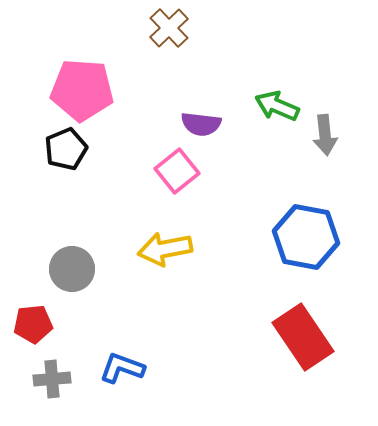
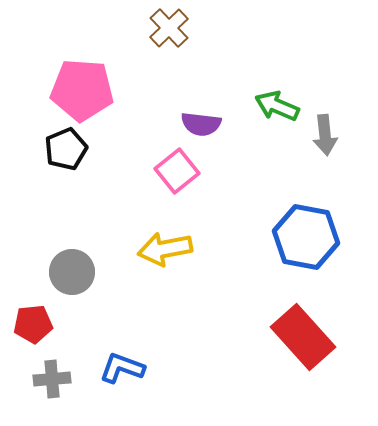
gray circle: moved 3 px down
red rectangle: rotated 8 degrees counterclockwise
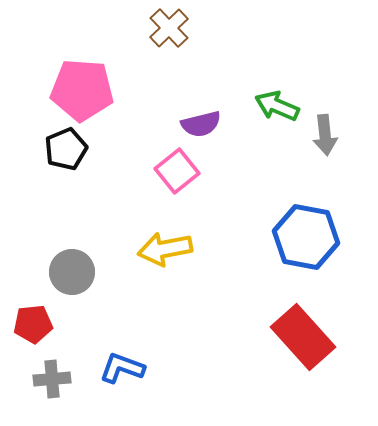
purple semicircle: rotated 21 degrees counterclockwise
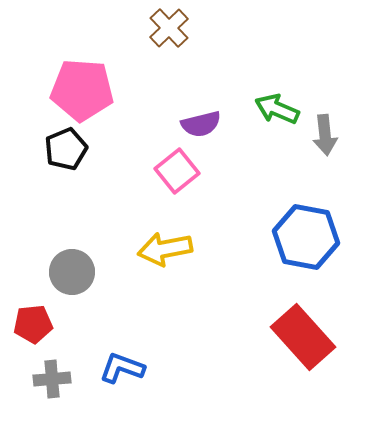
green arrow: moved 3 px down
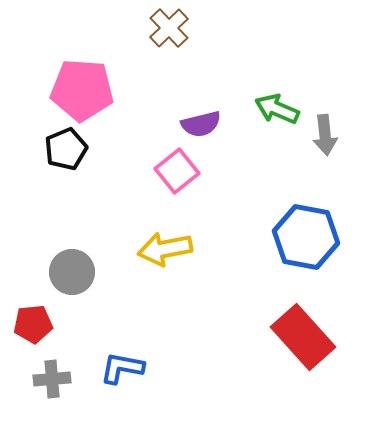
blue L-shape: rotated 9 degrees counterclockwise
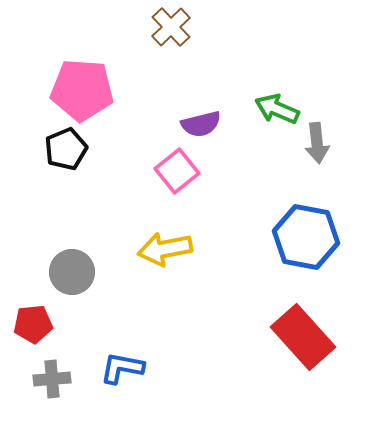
brown cross: moved 2 px right, 1 px up
gray arrow: moved 8 px left, 8 px down
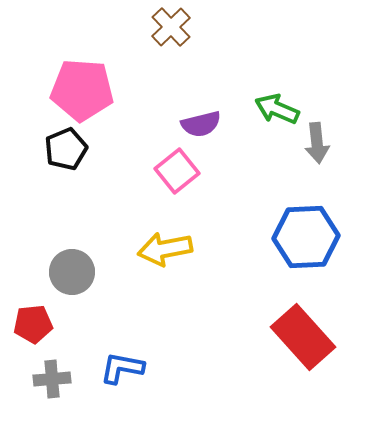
blue hexagon: rotated 14 degrees counterclockwise
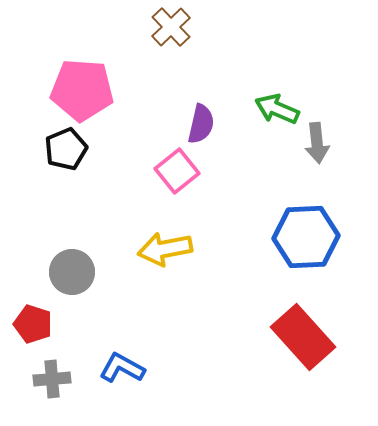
purple semicircle: rotated 63 degrees counterclockwise
red pentagon: rotated 24 degrees clockwise
blue L-shape: rotated 18 degrees clockwise
